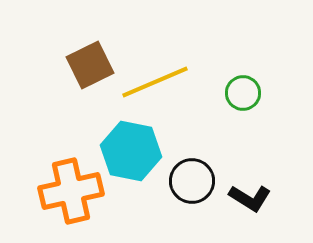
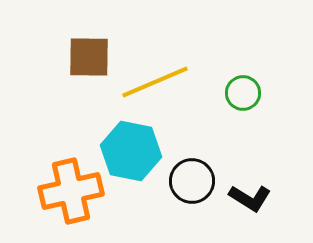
brown square: moved 1 px left, 8 px up; rotated 27 degrees clockwise
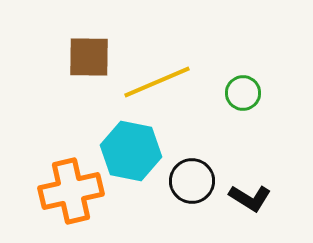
yellow line: moved 2 px right
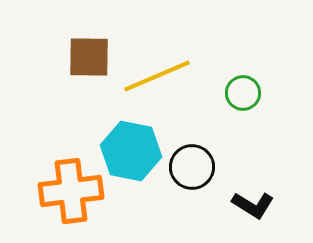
yellow line: moved 6 px up
black circle: moved 14 px up
orange cross: rotated 6 degrees clockwise
black L-shape: moved 3 px right, 7 px down
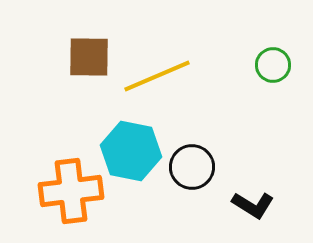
green circle: moved 30 px right, 28 px up
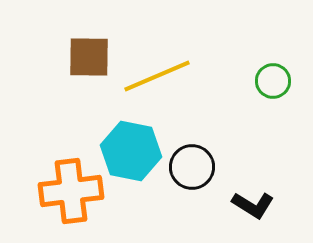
green circle: moved 16 px down
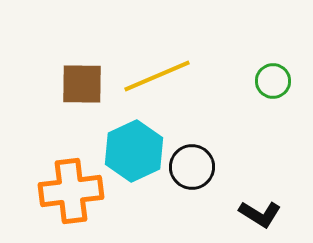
brown square: moved 7 px left, 27 px down
cyan hexagon: moved 3 px right; rotated 24 degrees clockwise
black L-shape: moved 7 px right, 9 px down
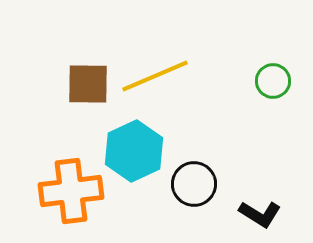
yellow line: moved 2 px left
brown square: moved 6 px right
black circle: moved 2 px right, 17 px down
